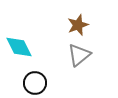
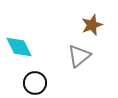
brown star: moved 14 px right
gray triangle: moved 1 px down
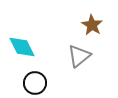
brown star: rotated 20 degrees counterclockwise
cyan diamond: moved 3 px right
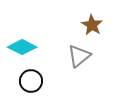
cyan diamond: rotated 36 degrees counterclockwise
black circle: moved 4 px left, 2 px up
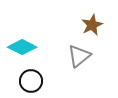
brown star: rotated 15 degrees clockwise
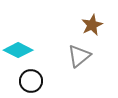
cyan diamond: moved 4 px left, 3 px down
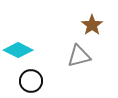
brown star: rotated 10 degrees counterclockwise
gray triangle: rotated 25 degrees clockwise
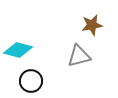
brown star: rotated 25 degrees clockwise
cyan diamond: rotated 12 degrees counterclockwise
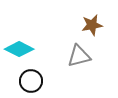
cyan diamond: moved 1 px right, 1 px up; rotated 12 degrees clockwise
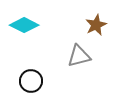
brown star: moved 4 px right; rotated 15 degrees counterclockwise
cyan diamond: moved 5 px right, 24 px up
